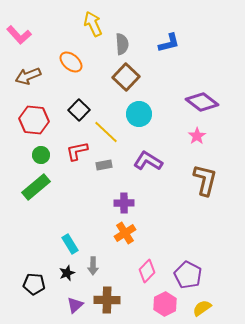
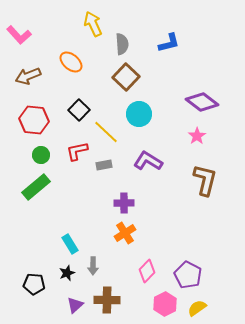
yellow semicircle: moved 5 px left
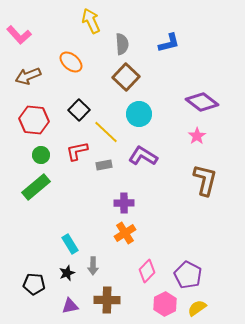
yellow arrow: moved 2 px left, 3 px up
purple L-shape: moved 5 px left, 5 px up
purple triangle: moved 5 px left, 1 px down; rotated 30 degrees clockwise
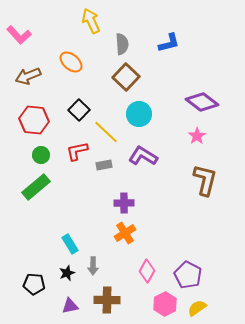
pink diamond: rotated 15 degrees counterclockwise
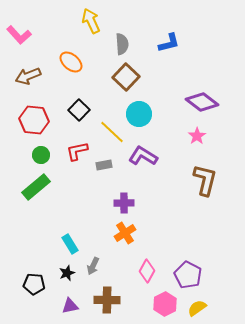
yellow line: moved 6 px right
gray arrow: rotated 24 degrees clockwise
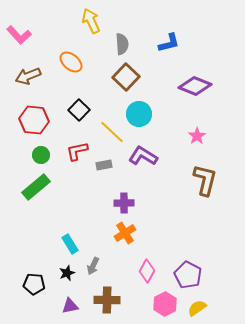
purple diamond: moved 7 px left, 16 px up; rotated 16 degrees counterclockwise
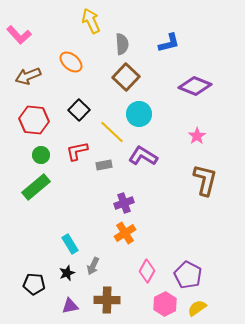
purple cross: rotated 18 degrees counterclockwise
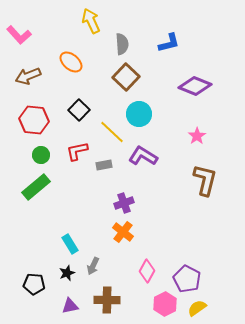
orange cross: moved 2 px left, 1 px up; rotated 20 degrees counterclockwise
purple pentagon: moved 1 px left, 4 px down
